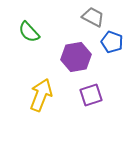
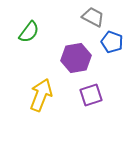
green semicircle: rotated 100 degrees counterclockwise
purple hexagon: moved 1 px down
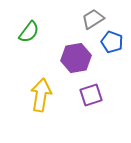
gray trapezoid: moved 2 px down; rotated 60 degrees counterclockwise
yellow arrow: rotated 12 degrees counterclockwise
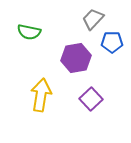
gray trapezoid: rotated 15 degrees counterclockwise
green semicircle: rotated 65 degrees clockwise
blue pentagon: rotated 20 degrees counterclockwise
purple square: moved 4 px down; rotated 25 degrees counterclockwise
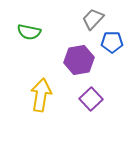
purple hexagon: moved 3 px right, 2 px down
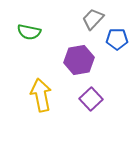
blue pentagon: moved 5 px right, 3 px up
yellow arrow: rotated 20 degrees counterclockwise
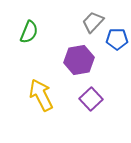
gray trapezoid: moved 3 px down
green semicircle: rotated 80 degrees counterclockwise
yellow arrow: rotated 16 degrees counterclockwise
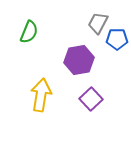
gray trapezoid: moved 5 px right, 1 px down; rotated 15 degrees counterclockwise
yellow arrow: rotated 36 degrees clockwise
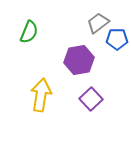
gray trapezoid: rotated 25 degrees clockwise
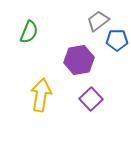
gray trapezoid: moved 2 px up
blue pentagon: moved 1 px down
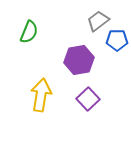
purple square: moved 3 px left
